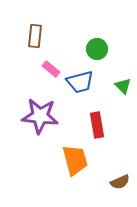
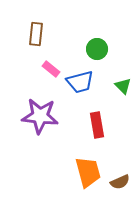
brown rectangle: moved 1 px right, 2 px up
orange trapezoid: moved 13 px right, 12 px down
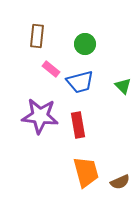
brown rectangle: moved 1 px right, 2 px down
green circle: moved 12 px left, 5 px up
red rectangle: moved 19 px left
orange trapezoid: moved 2 px left
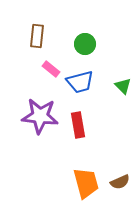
orange trapezoid: moved 11 px down
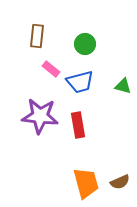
green triangle: rotated 30 degrees counterclockwise
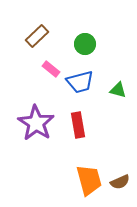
brown rectangle: rotated 40 degrees clockwise
green triangle: moved 5 px left, 4 px down
purple star: moved 4 px left, 7 px down; rotated 27 degrees clockwise
orange trapezoid: moved 3 px right, 3 px up
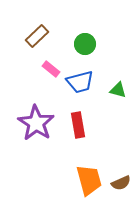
brown semicircle: moved 1 px right, 1 px down
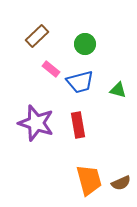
purple star: rotated 15 degrees counterclockwise
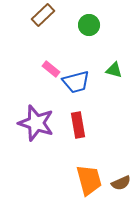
brown rectangle: moved 6 px right, 21 px up
green circle: moved 4 px right, 19 px up
blue trapezoid: moved 4 px left
green triangle: moved 4 px left, 20 px up
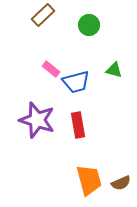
purple star: moved 1 px right, 3 px up
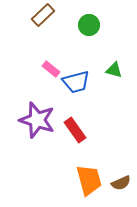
red rectangle: moved 3 px left, 5 px down; rotated 25 degrees counterclockwise
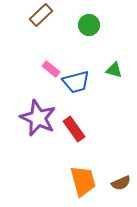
brown rectangle: moved 2 px left
purple star: moved 1 px right, 2 px up; rotated 6 degrees clockwise
red rectangle: moved 1 px left, 1 px up
orange trapezoid: moved 6 px left, 1 px down
